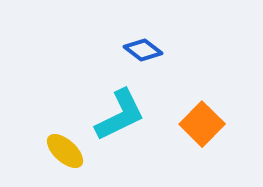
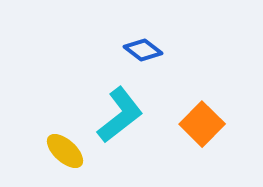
cyan L-shape: rotated 12 degrees counterclockwise
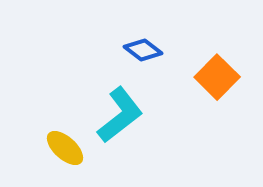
orange square: moved 15 px right, 47 px up
yellow ellipse: moved 3 px up
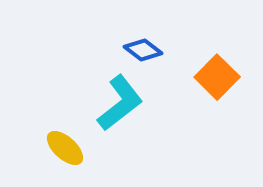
cyan L-shape: moved 12 px up
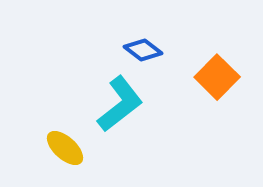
cyan L-shape: moved 1 px down
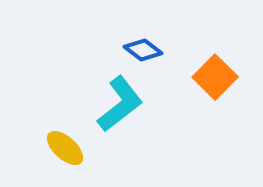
orange square: moved 2 px left
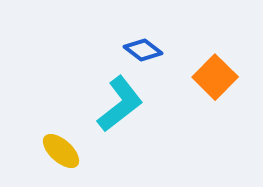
yellow ellipse: moved 4 px left, 3 px down
